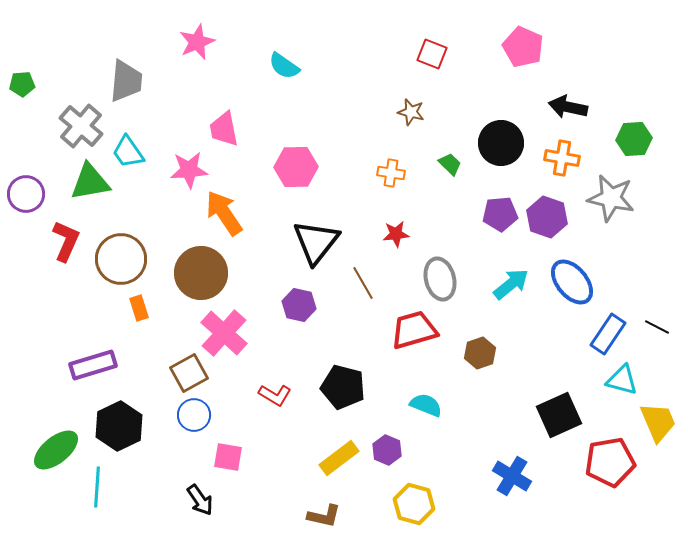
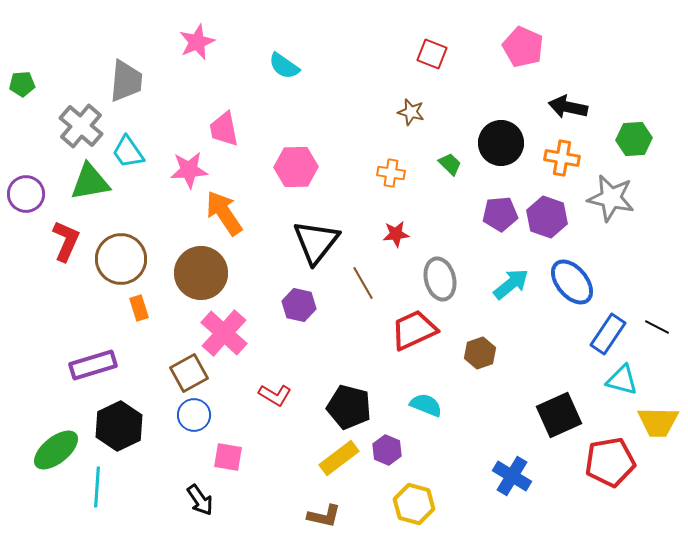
red trapezoid at (414, 330): rotated 9 degrees counterclockwise
black pentagon at (343, 387): moved 6 px right, 20 px down
yellow trapezoid at (658, 422): rotated 114 degrees clockwise
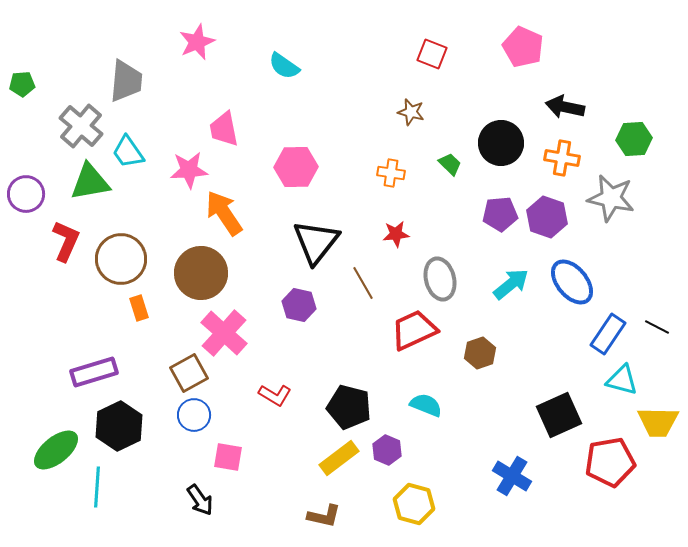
black arrow at (568, 107): moved 3 px left
purple rectangle at (93, 365): moved 1 px right, 7 px down
